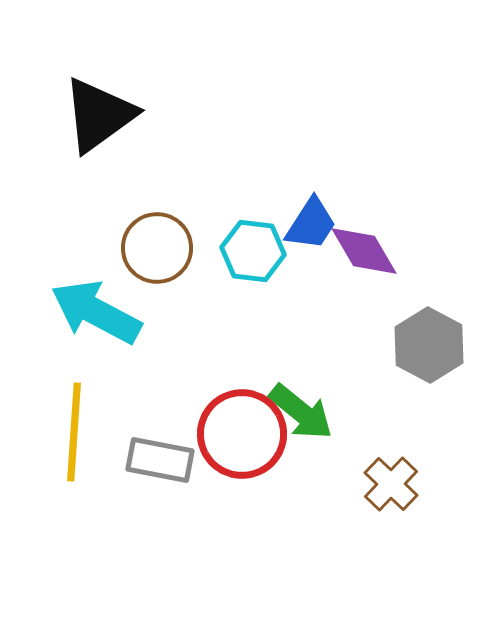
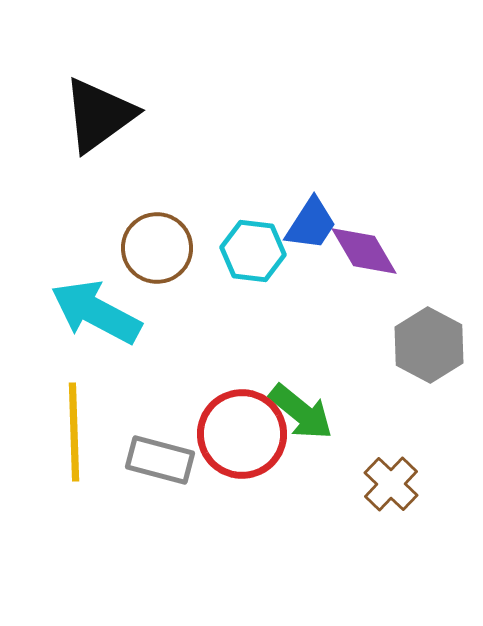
yellow line: rotated 6 degrees counterclockwise
gray rectangle: rotated 4 degrees clockwise
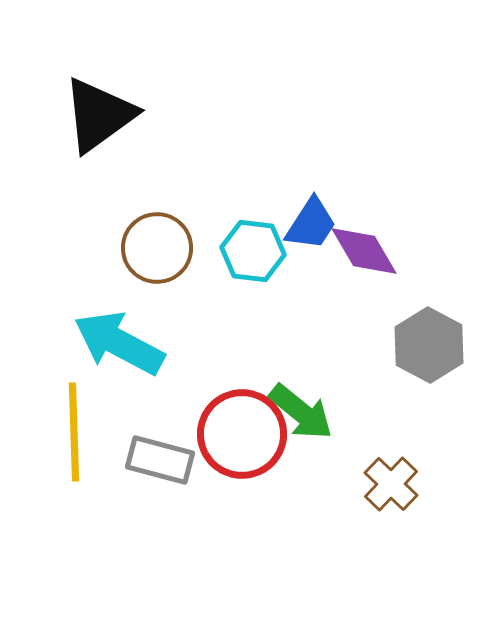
cyan arrow: moved 23 px right, 31 px down
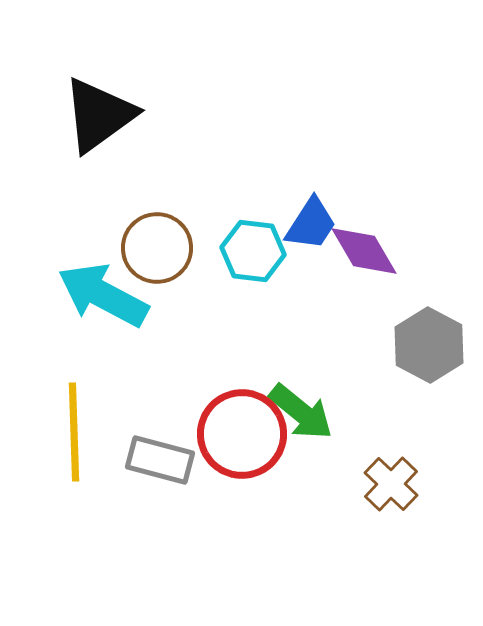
cyan arrow: moved 16 px left, 48 px up
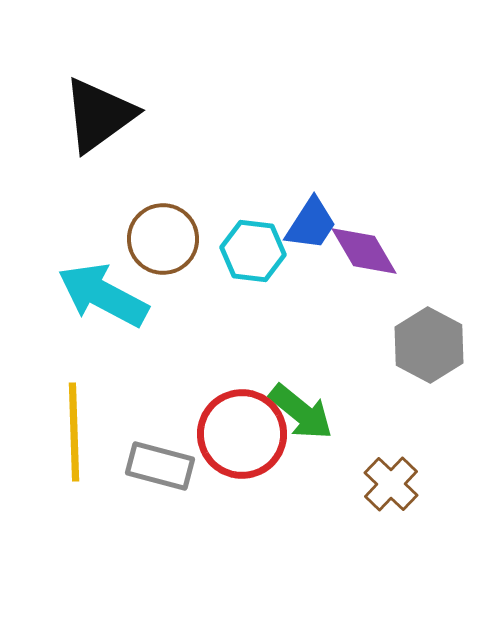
brown circle: moved 6 px right, 9 px up
gray rectangle: moved 6 px down
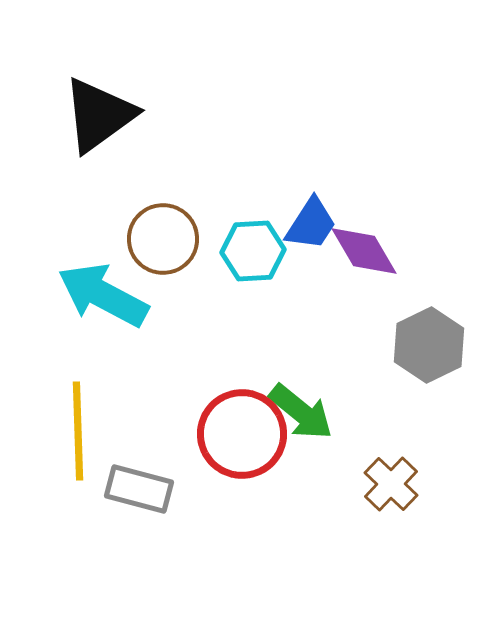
cyan hexagon: rotated 10 degrees counterclockwise
gray hexagon: rotated 6 degrees clockwise
yellow line: moved 4 px right, 1 px up
gray rectangle: moved 21 px left, 23 px down
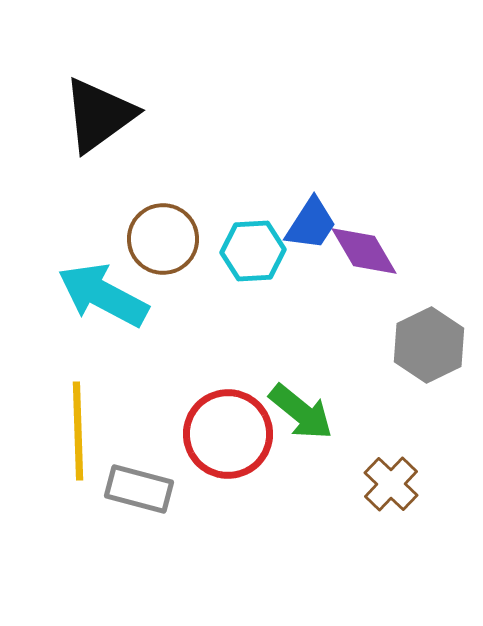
red circle: moved 14 px left
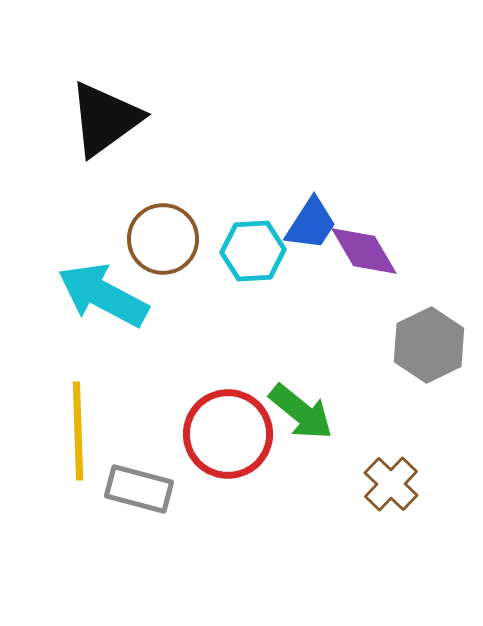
black triangle: moved 6 px right, 4 px down
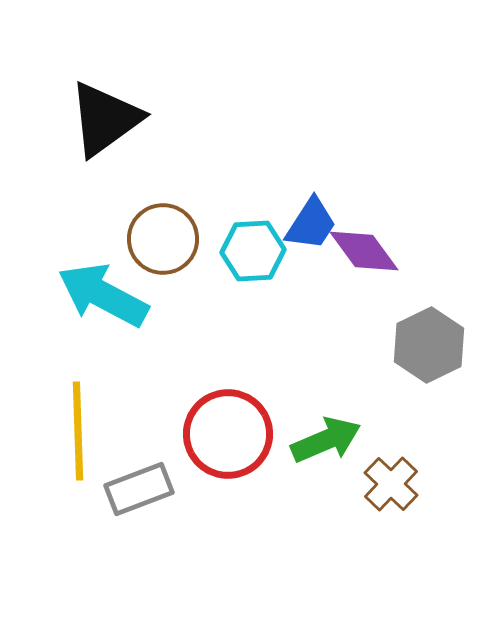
purple diamond: rotated 6 degrees counterclockwise
green arrow: moved 25 px right, 28 px down; rotated 62 degrees counterclockwise
gray rectangle: rotated 36 degrees counterclockwise
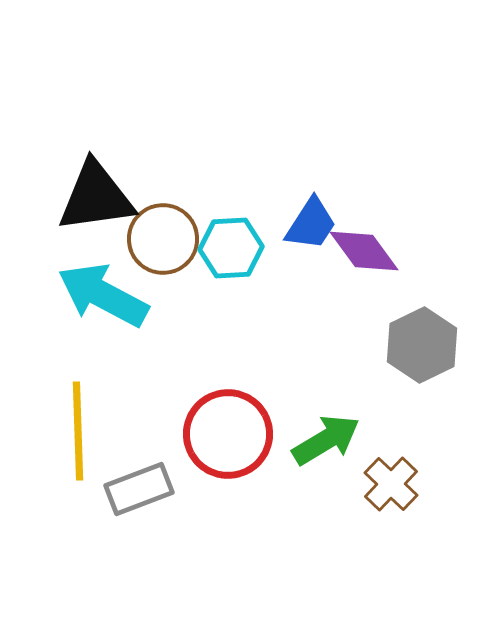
black triangle: moved 9 px left, 78 px down; rotated 28 degrees clockwise
cyan hexagon: moved 22 px left, 3 px up
gray hexagon: moved 7 px left
green arrow: rotated 8 degrees counterclockwise
